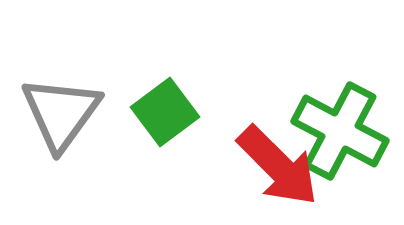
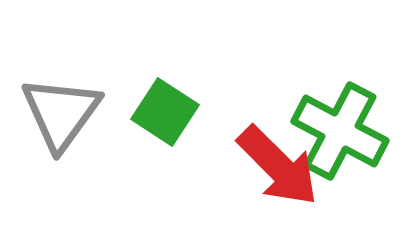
green square: rotated 20 degrees counterclockwise
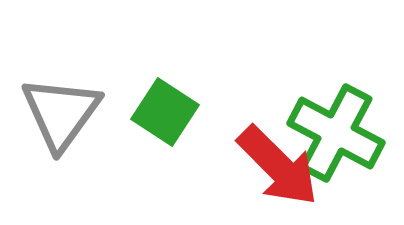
green cross: moved 4 px left, 2 px down
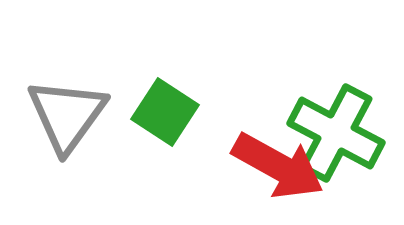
gray triangle: moved 6 px right, 2 px down
red arrow: rotated 16 degrees counterclockwise
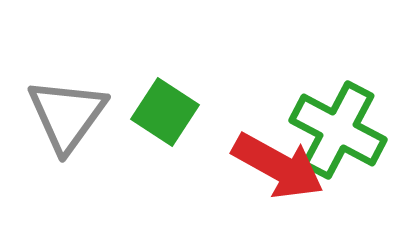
green cross: moved 2 px right, 3 px up
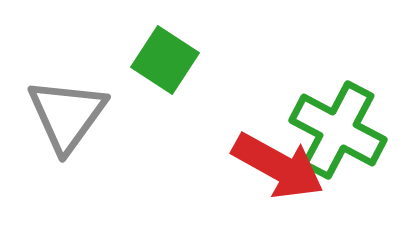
green square: moved 52 px up
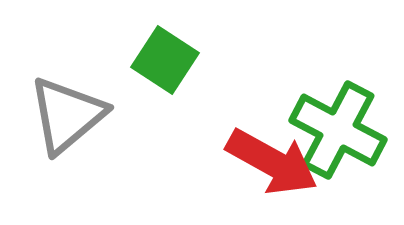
gray triangle: rotated 14 degrees clockwise
red arrow: moved 6 px left, 4 px up
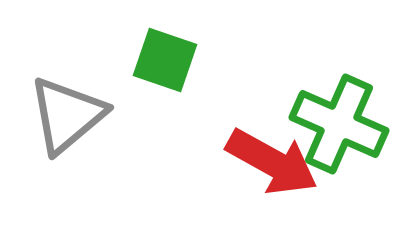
green square: rotated 14 degrees counterclockwise
green cross: moved 1 px right, 6 px up; rotated 4 degrees counterclockwise
